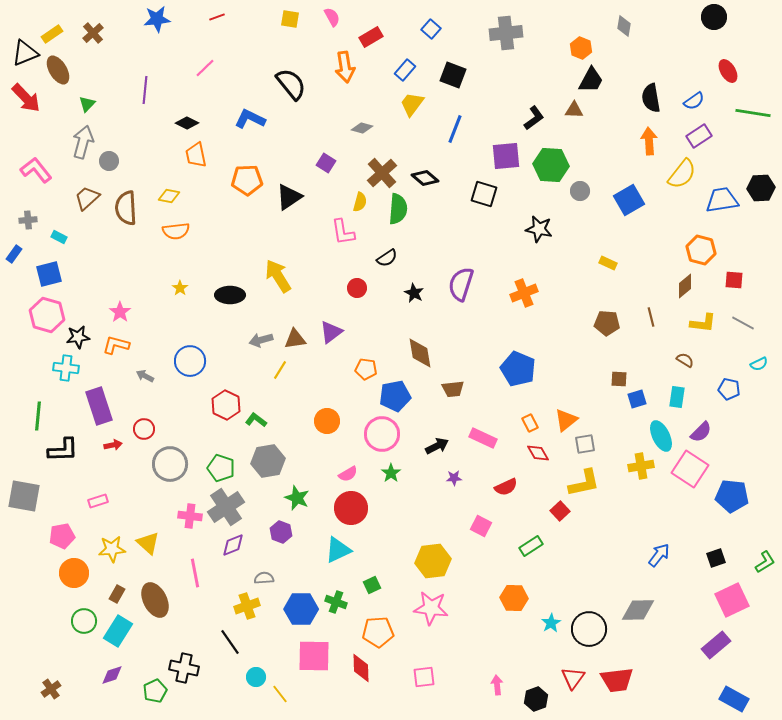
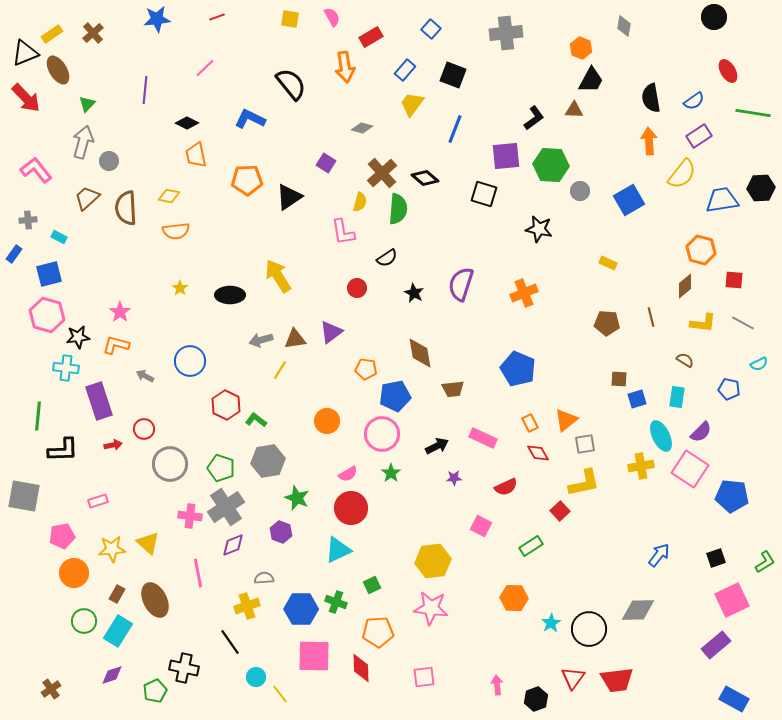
purple rectangle at (99, 406): moved 5 px up
pink line at (195, 573): moved 3 px right
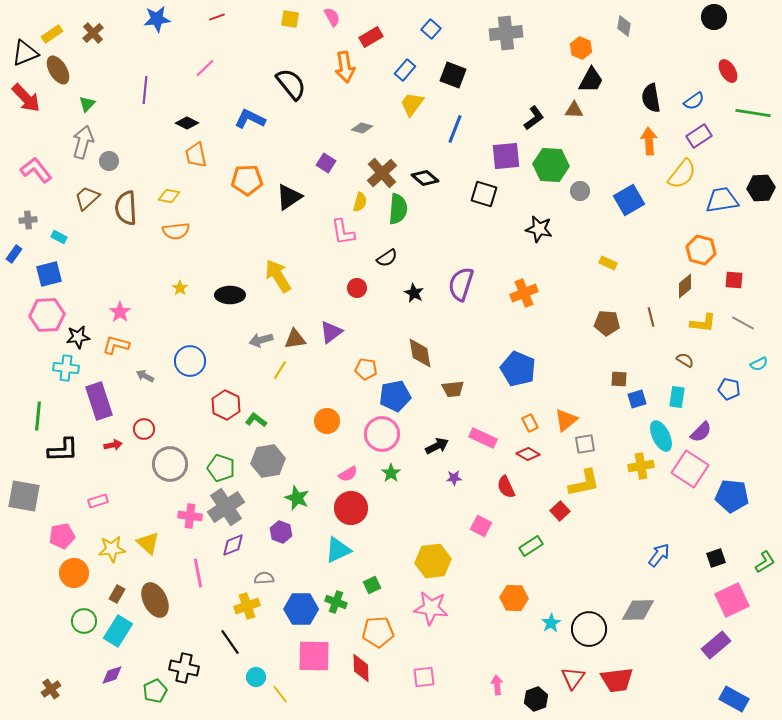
pink hexagon at (47, 315): rotated 20 degrees counterclockwise
red diamond at (538, 453): moved 10 px left, 1 px down; rotated 30 degrees counterclockwise
red semicircle at (506, 487): rotated 90 degrees clockwise
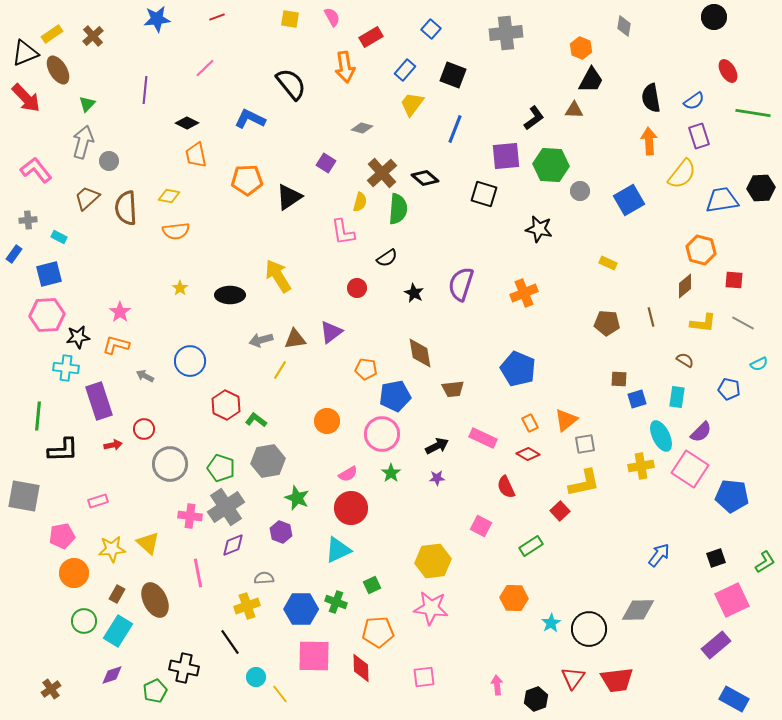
brown cross at (93, 33): moved 3 px down
purple rectangle at (699, 136): rotated 75 degrees counterclockwise
purple star at (454, 478): moved 17 px left
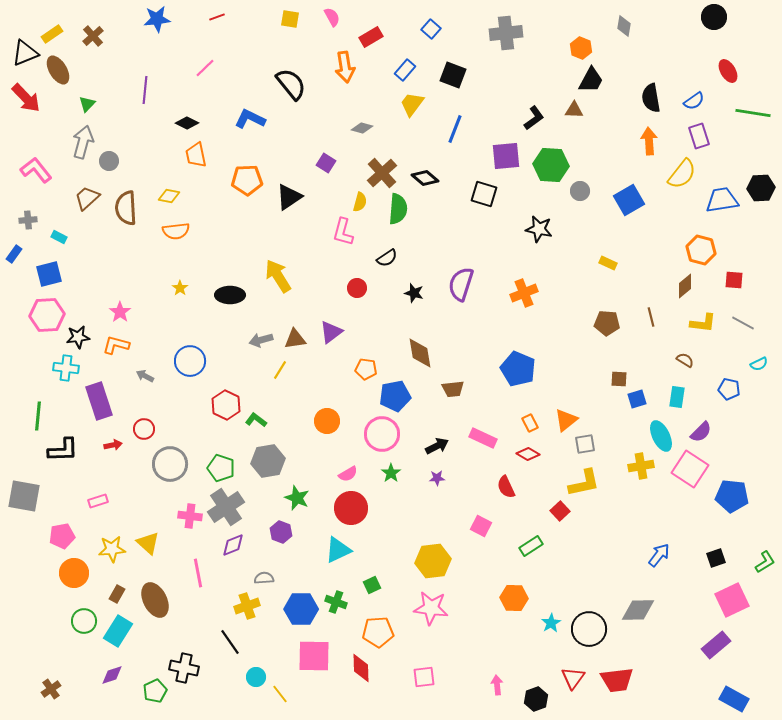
pink L-shape at (343, 232): rotated 24 degrees clockwise
black star at (414, 293): rotated 12 degrees counterclockwise
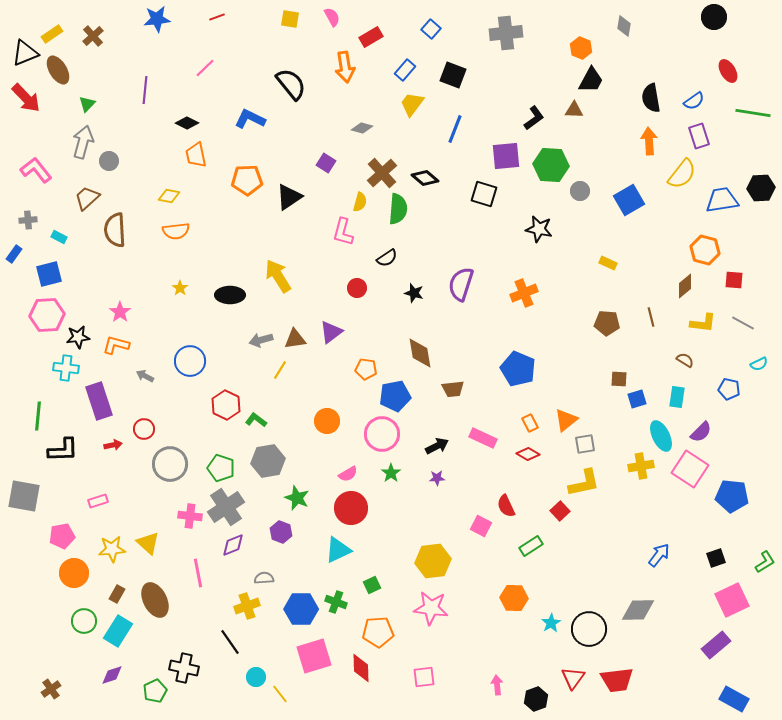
brown semicircle at (126, 208): moved 11 px left, 22 px down
orange hexagon at (701, 250): moved 4 px right
red semicircle at (506, 487): moved 19 px down
pink square at (314, 656): rotated 18 degrees counterclockwise
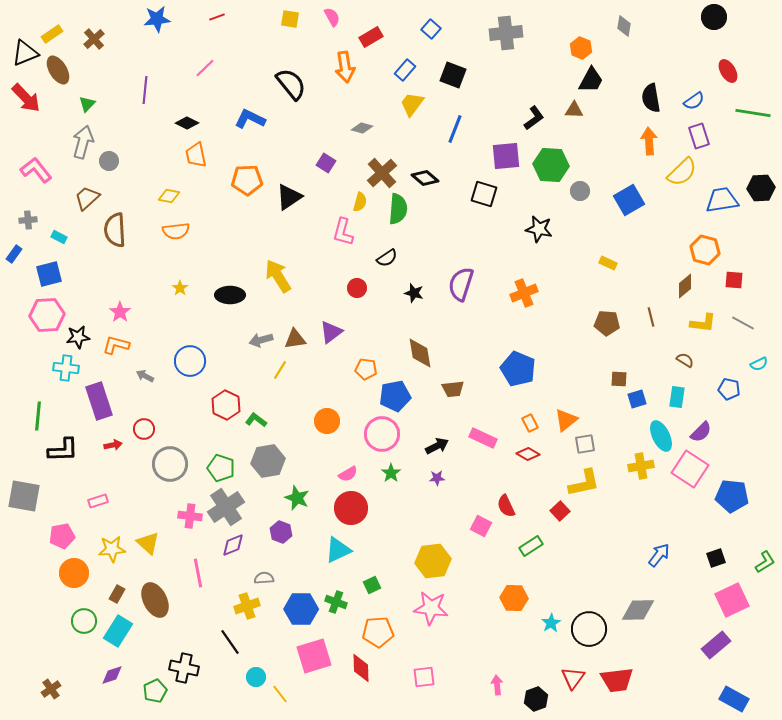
brown cross at (93, 36): moved 1 px right, 3 px down
yellow semicircle at (682, 174): moved 2 px up; rotated 8 degrees clockwise
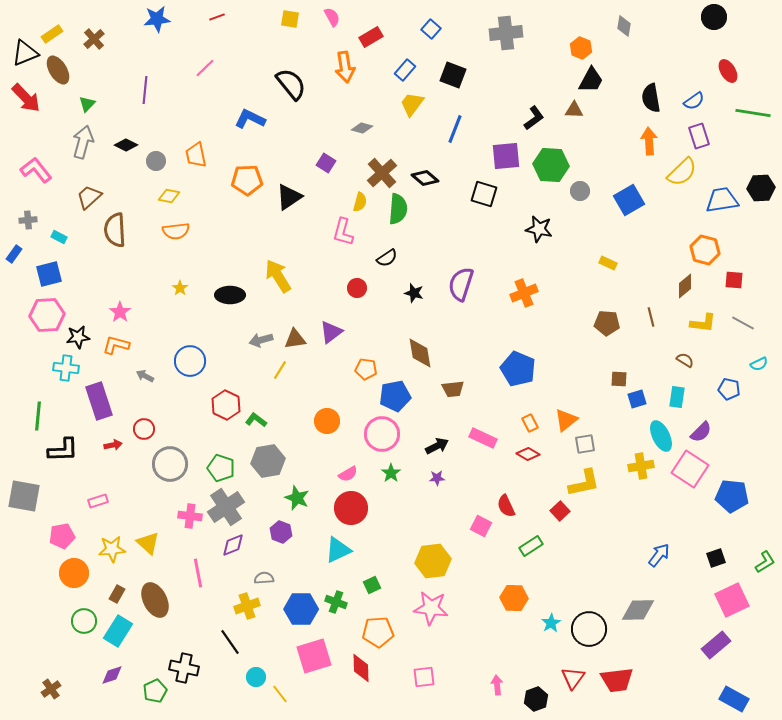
black diamond at (187, 123): moved 61 px left, 22 px down
gray circle at (109, 161): moved 47 px right
brown trapezoid at (87, 198): moved 2 px right, 1 px up
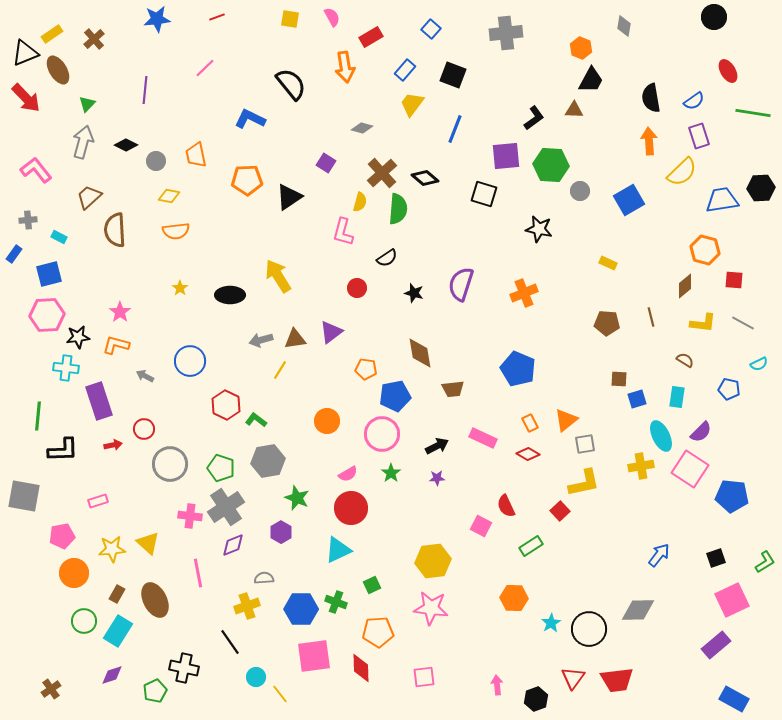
purple hexagon at (281, 532): rotated 10 degrees clockwise
pink square at (314, 656): rotated 9 degrees clockwise
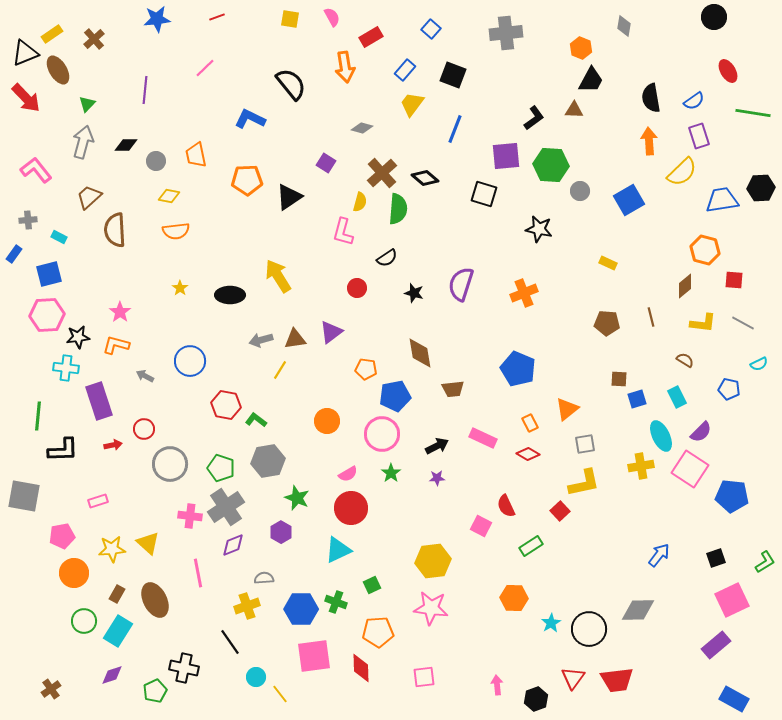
black diamond at (126, 145): rotated 25 degrees counterclockwise
cyan rectangle at (677, 397): rotated 35 degrees counterclockwise
red hexagon at (226, 405): rotated 16 degrees counterclockwise
orange triangle at (566, 420): moved 1 px right, 11 px up
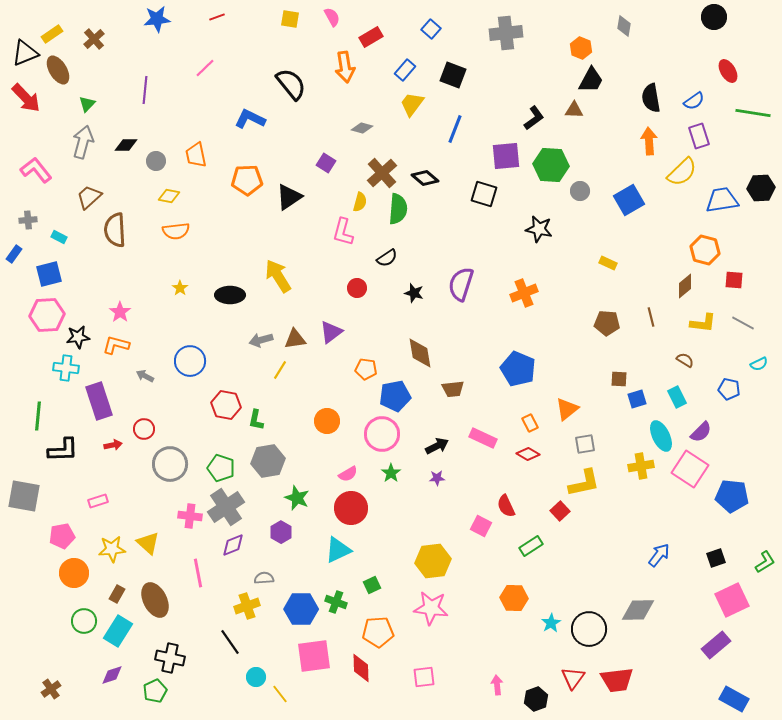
green L-shape at (256, 420): rotated 115 degrees counterclockwise
black cross at (184, 668): moved 14 px left, 10 px up
